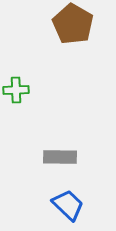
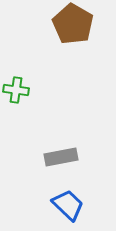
green cross: rotated 10 degrees clockwise
gray rectangle: moved 1 px right; rotated 12 degrees counterclockwise
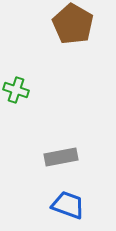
green cross: rotated 10 degrees clockwise
blue trapezoid: rotated 24 degrees counterclockwise
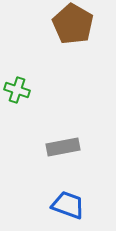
green cross: moved 1 px right
gray rectangle: moved 2 px right, 10 px up
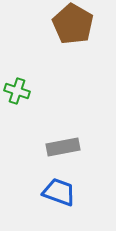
green cross: moved 1 px down
blue trapezoid: moved 9 px left, 13 px up
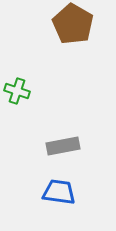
gray rectangle: moved 1 px up
blue trapezoid: rotated 12 degrees counterclockwise
